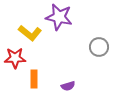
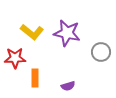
purple star: moved 8 px right, 16 px down
yellow L-shape: moved 2 px right, 1 px up
gray circle: moved 2 px right, 5 px down
orange rectangle: moved 1 px right, 1 px up
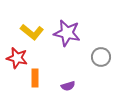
gray circle: moved 5 px down
red star: moved 2 px right; rotated 15 degrees clockwise
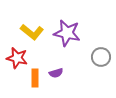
purple semicircle: moved 12 px left, 13 px up
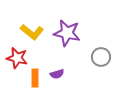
purple semicircle: moved 1 px right, 1 px down
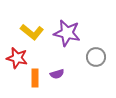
gray circle: moved 5 px left
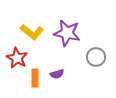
red star: rotated 15 degrees clockwise
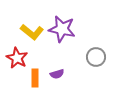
purple star: moved 5 px left, 4 px up
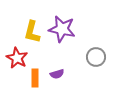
yellow L-shape: rotated 65 degrees clockwise
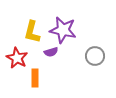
purple star: moved 1 px right, 1 px down
gray circle: moved 1 px left, 1 px up
purple semicircle: moved 6 px left, 22 px up
